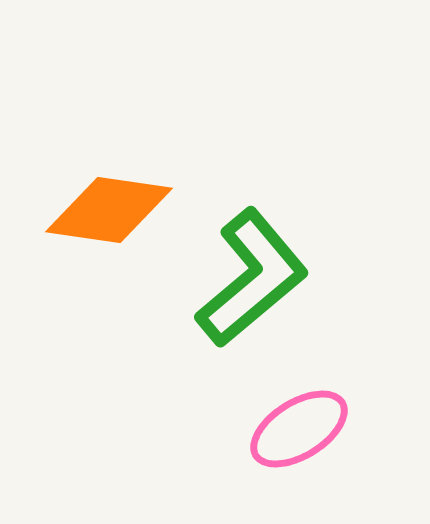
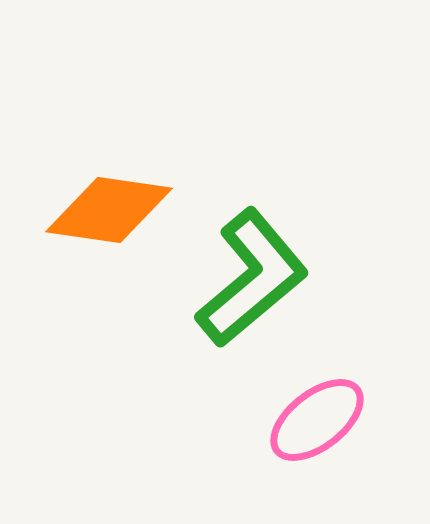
pink ellipse: moved 18 px right, 9 px up; rotated 6 degrees counterclockwise
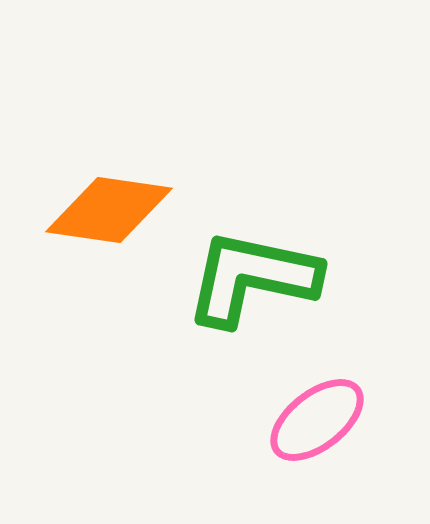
green L-shape: rotated 128 degrees counterclockwise
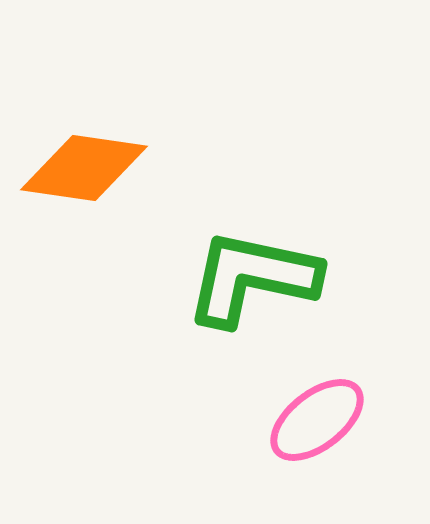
orange diamond: moved 25 px left, 42 px up
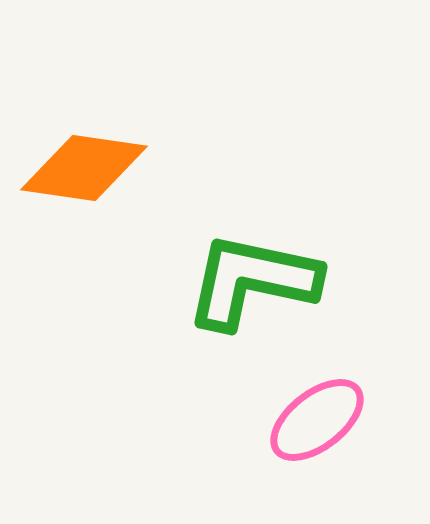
green L-shape: moved 3 px down
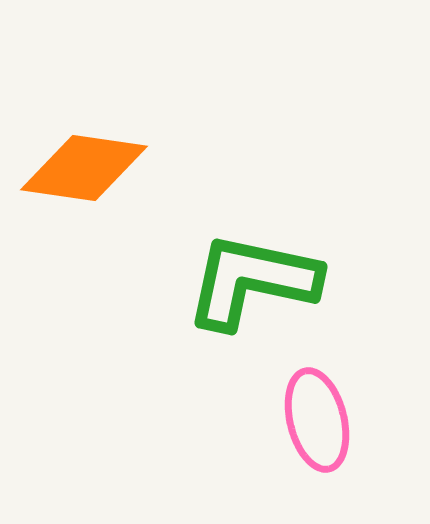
pink ellipse: rotated 66 degrees counterclockwise
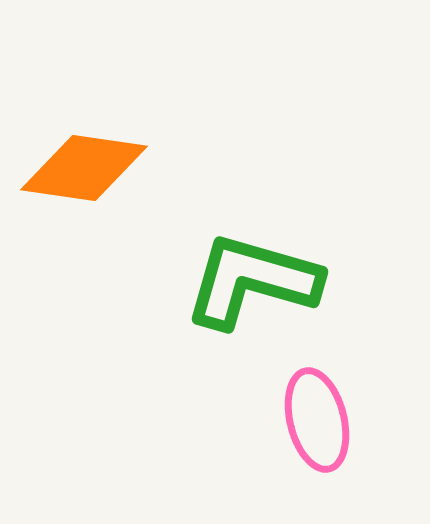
green L-shape: rotated 4 degrees clockwise
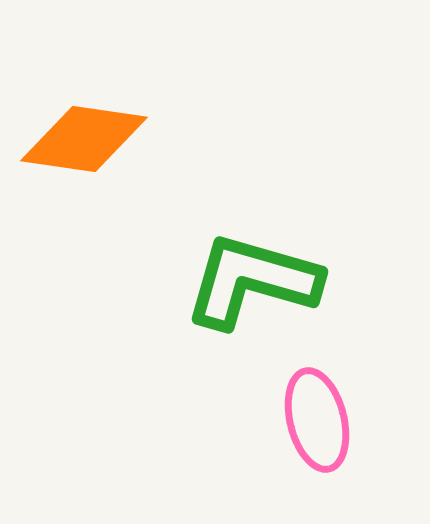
orange diamond: moved 29 px up
